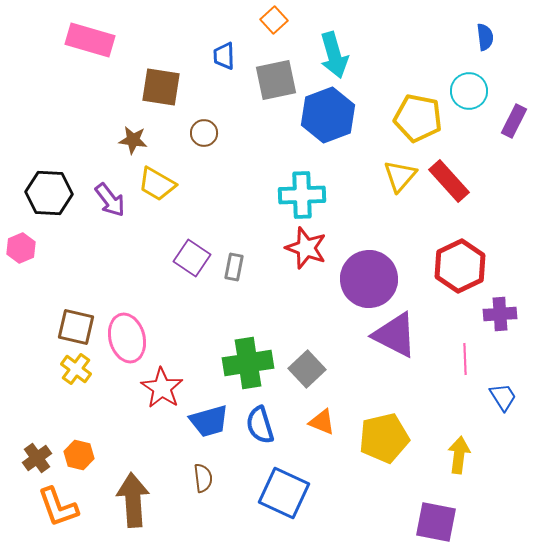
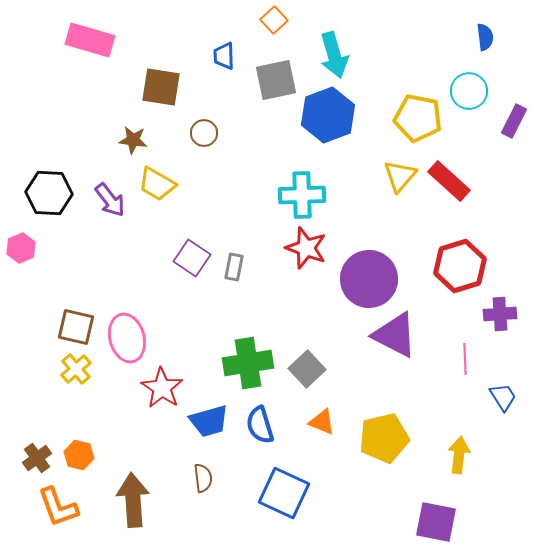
red rectangle at (449, 181): rotated 6 degrees counterclockwise
red hexagon at (460, 266): rotated 9 degrees clockwise
yellow cross at (76, 369): rotated 12 degrees clockwise
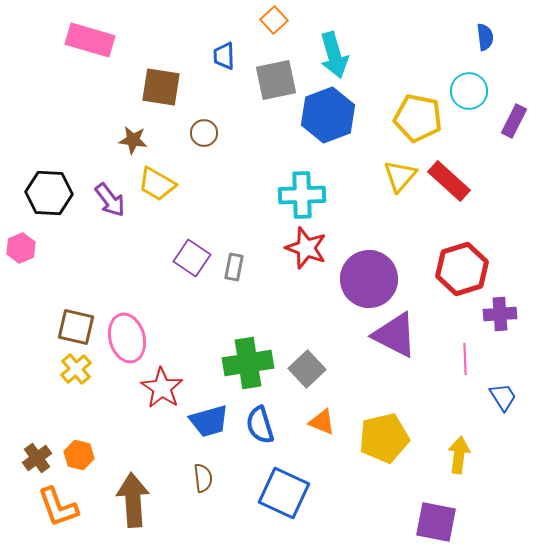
red hexagon at (460, 266): moved 2 px right, 3 px down
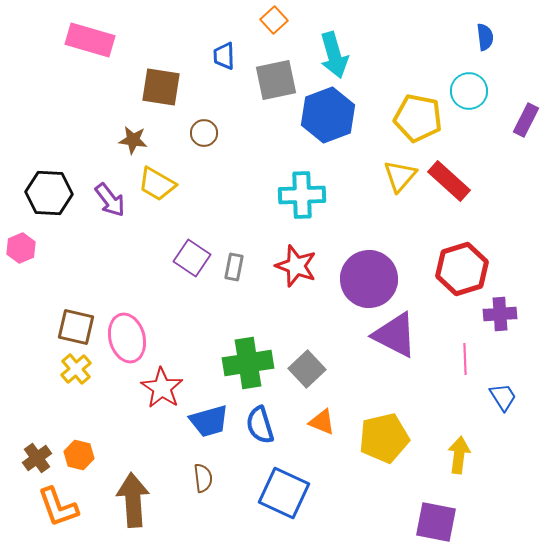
purple rectangle at (514, 121): moved 12 px right, 1 px up
red star at (306, 248): moved 10 px left, 18 px down
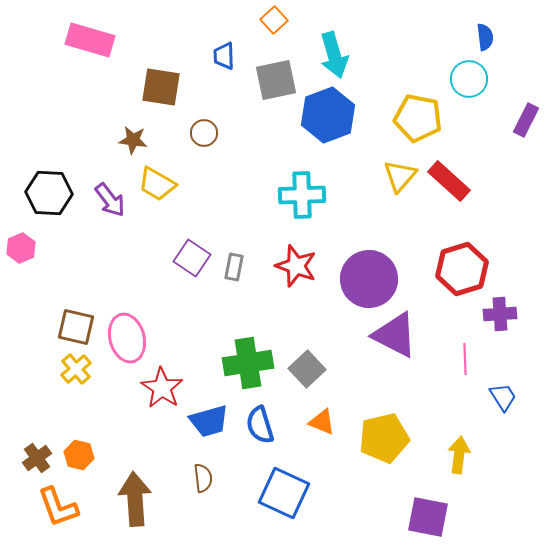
cyan circle at (469, 91): moved 12 px up
brown arrow at (133, 500): moved 2 px right, 1 px up
purple square at (436, 522): moved 8 px left, 5 px up
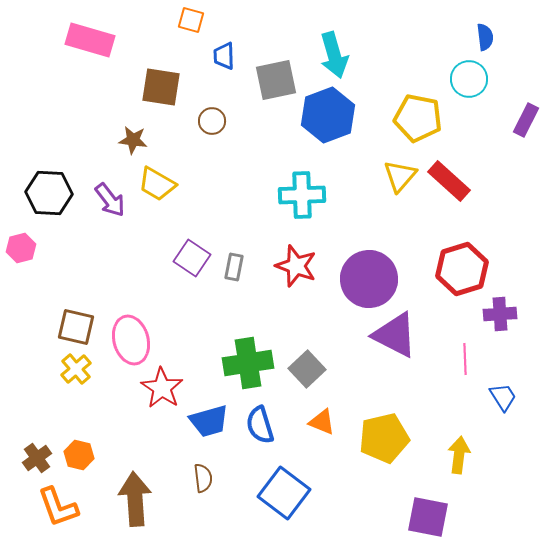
orange square at (274, 20): moved 83 px left; rotated 32 degrees counterclockwise
brown circle at (204, 133): moved 8 px right, 12 px up
pink hexagon at (21, 248): rotated 8 degrees clockwise
pink ellipse at (127, 338): moved 4 px right, 2 px down
blue square at (284, 493): rotated 12 degrees clockwise
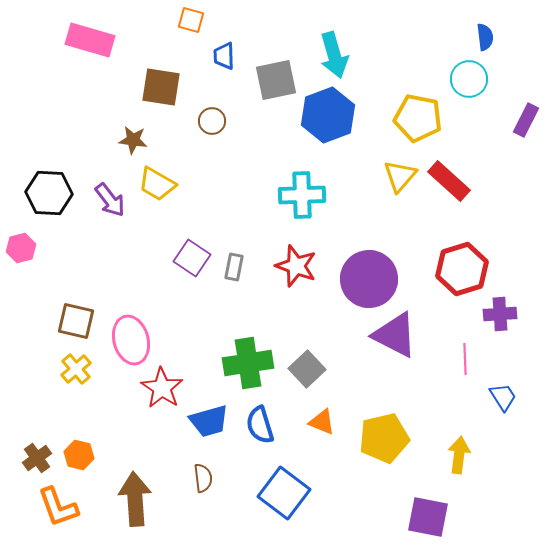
brown square at (76, 327): moved 6 px up
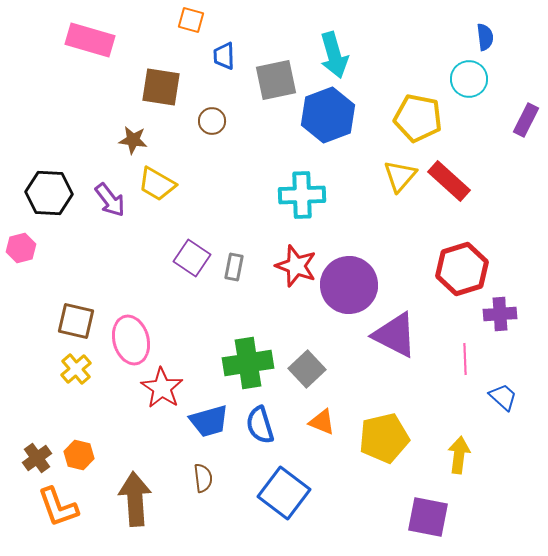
purple circle at (369, 279): moved 20 px left, 6 px down
blue trapezoid at (503, 397): rotated 16 degrees counterclockwise
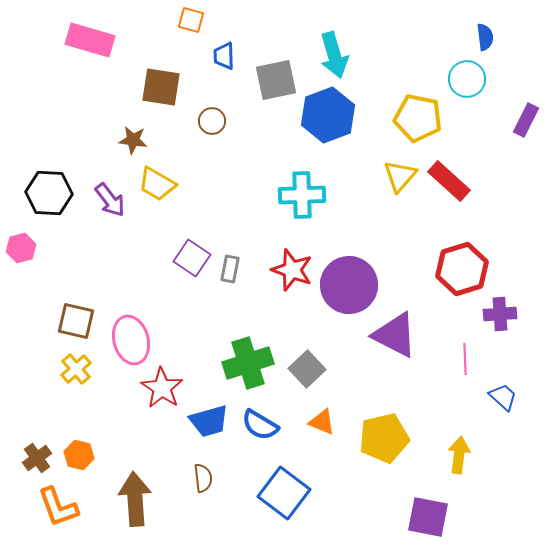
cyan circle at (469, 79): moved 2 px left
red star at (296, 266): moved 4 px left, 4 px down
gray rectangle at (234, 267): moved 4 px left, 2 px down
green cross at (248, 363): rotated 9 degrees counterclockwise
blue semicircle at (260, 425): rotated 42 degrees counterclockwise
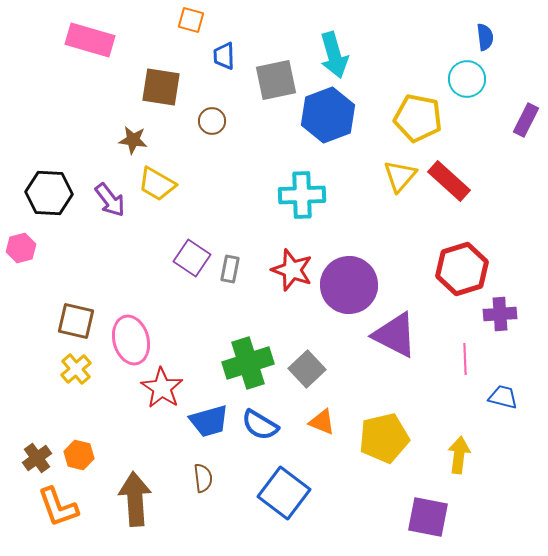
blue trapezoid at (503, 397): rotated 28 degrees counterclockwise
